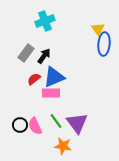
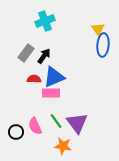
blue ellipse: moved 1 px left, 1 px down
red semicircle: rotated 40 degrees clockwise
black circle: moved 4 px left, 7 px down
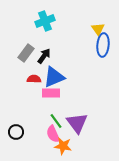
pink semicircle: moved 18 px right, 8 px down
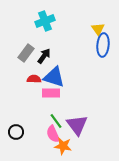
blue triangle: rotated 40 degrees clockwise
purple triangle: moved 2 px down
